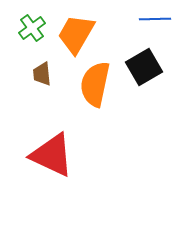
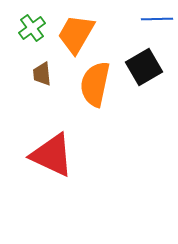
blue line: moved 2 px right
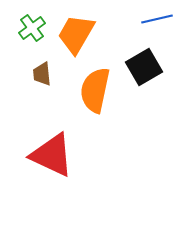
blue line: rotated 12 degrees counterclockwise
orange semicircle: moved 6 px down
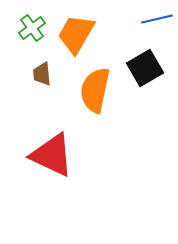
black square: moved 1 px right, 1 px down
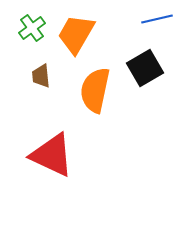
brown trapezoid: moved 1 px left, 2 px down
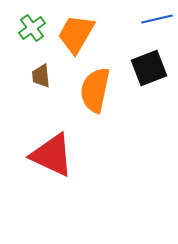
black square: moved 4 px right; rotated 9 degrees clockwise
